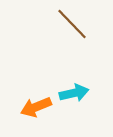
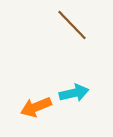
brown line: moved 1 px down
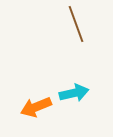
brown line: moved 4 px right, 1 px up; rotated 24 degrees clockwise
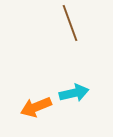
brown line: moved 6 px left, 1 px up
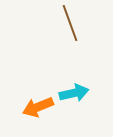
orange arrow: moved 2 px right
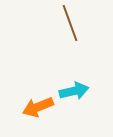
cyan arrow: moved 2 px up
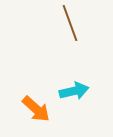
orange arrow: moved 2 px left, 2 px down; rotated 116 degrees counterclockwise
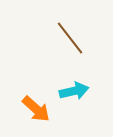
brown line: moved 15 px down; rotated 18 degrees counterclockwise
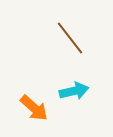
orange arrow: moved 2 px left, 1 px up
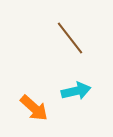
cyan arrow: moved 2 px right
